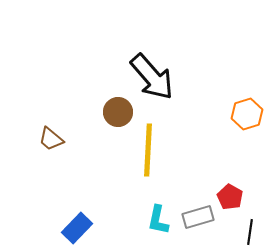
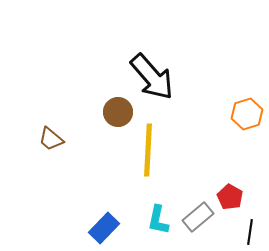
gray rectangle: rotated 24 degrees counterclockwise
blue rectangle: moved 27 px right
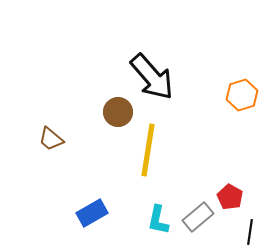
orange hexagon: moved 5 px left, 19 px up
yellow line: rotated 6 degrees clockwise
blue rectangle: moved 12 px left, 15 px up; rotated 16 degrees clockwise
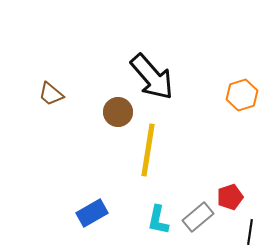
brown trapezoid: moved 45 px up
red pentagon: rotated 25 degrees clockwise
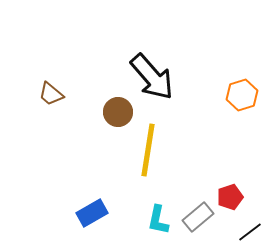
black line: rotated 45 degrees clockwise
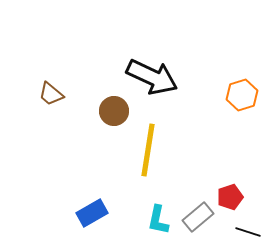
black arrow: rotated 24 degrees counterclockwise
brown circle: moved 4 px left, 1 px up
black line: moved 2 px left; rotated 55 degrees clockwise
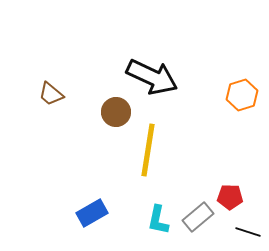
brown circle: moved 2 px right, 1 px down
red pentagon: rotated 20 degrees clockwise
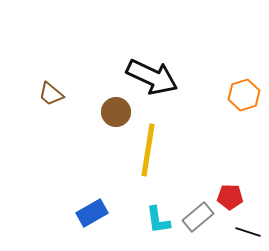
orange hexagon: moved 2 px right
cyan L-shape: rotated 20 degrees counterclockwise
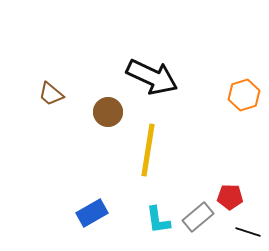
brown circle: moved 8 px left
